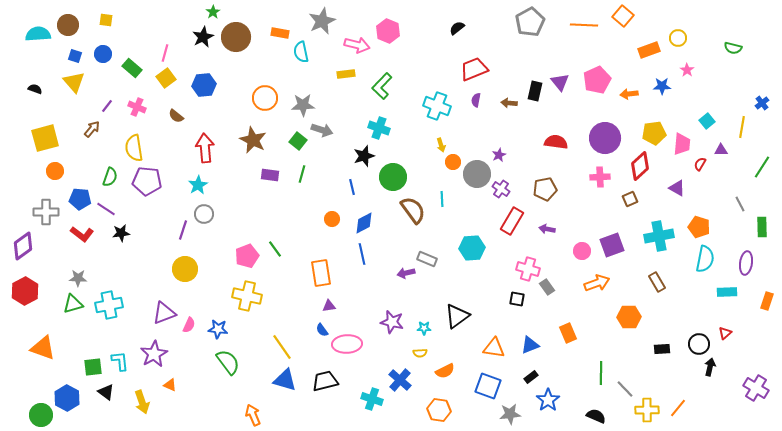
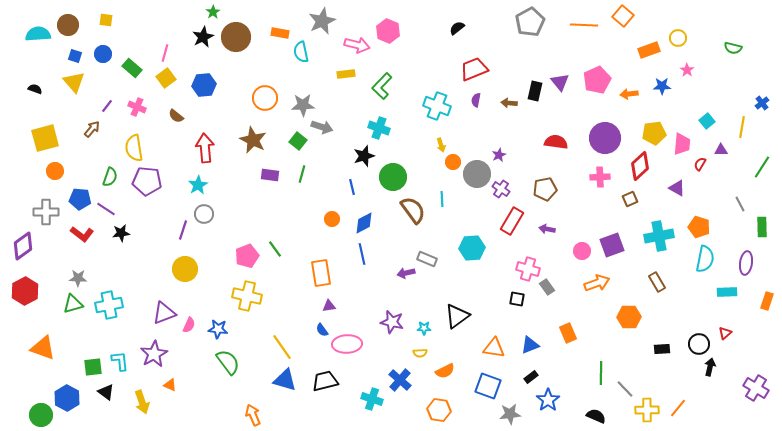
gray arrow at (322, 130): moved 3 px up
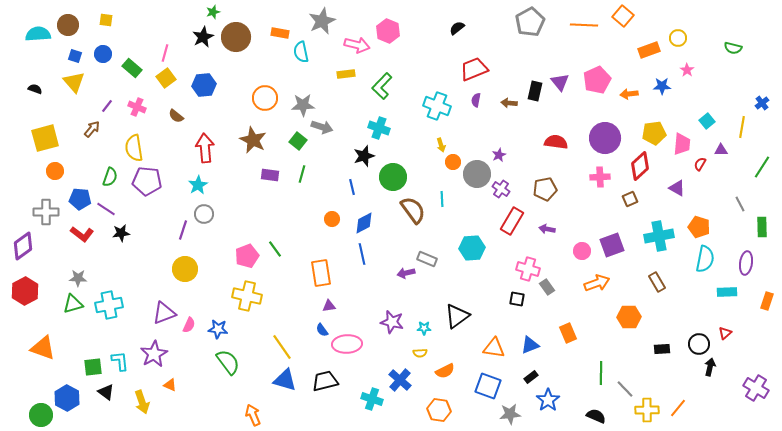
green star at (213, 12): rotated 16 degrees clockwise
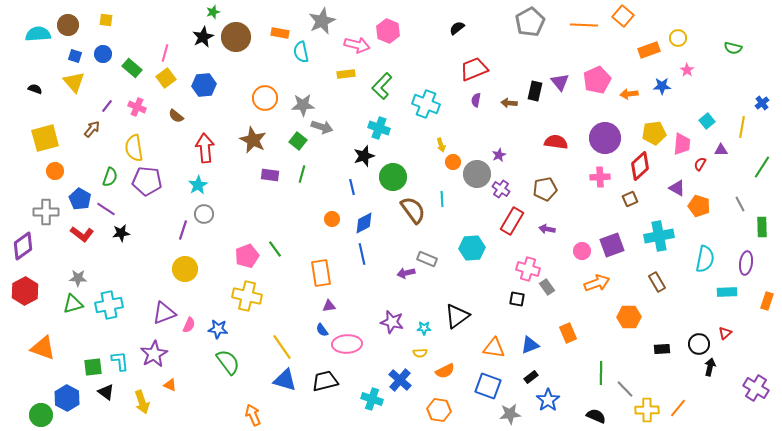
cyan cross at (437, 106): moved 11 px left, 2 px up
blue pentagon at (80, 199): rotated 25 degrees clockwise
orange pentagon at (699, 227): moved 21 px up
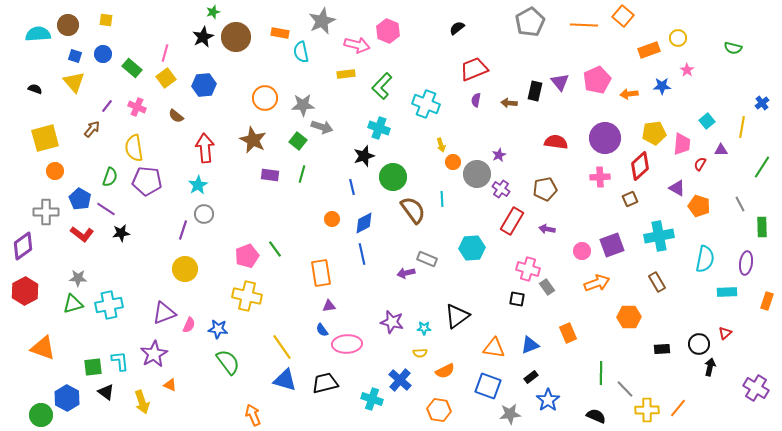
black trapezoid at (325, 381): moved 2 px down
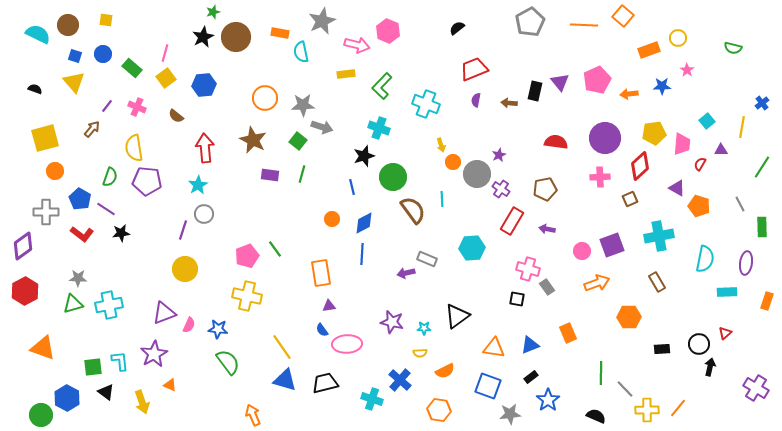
cyan semicircle at (38, 34): rotated 30 degrees clockwise
blue line at (362, 254): rotated 15 degrees clockwise
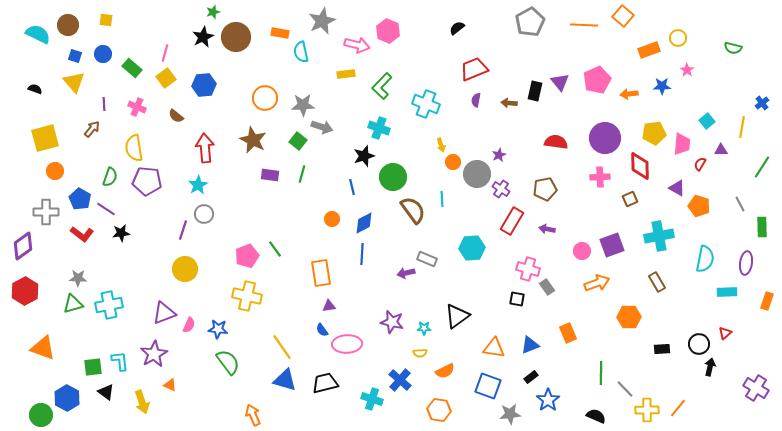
purple line at (107, 106): moved 3 px left, 2 px up; rotated 40 degrees counterclockwise
red diamond at (640, 166): rotated 48 degrees counterclockwise
